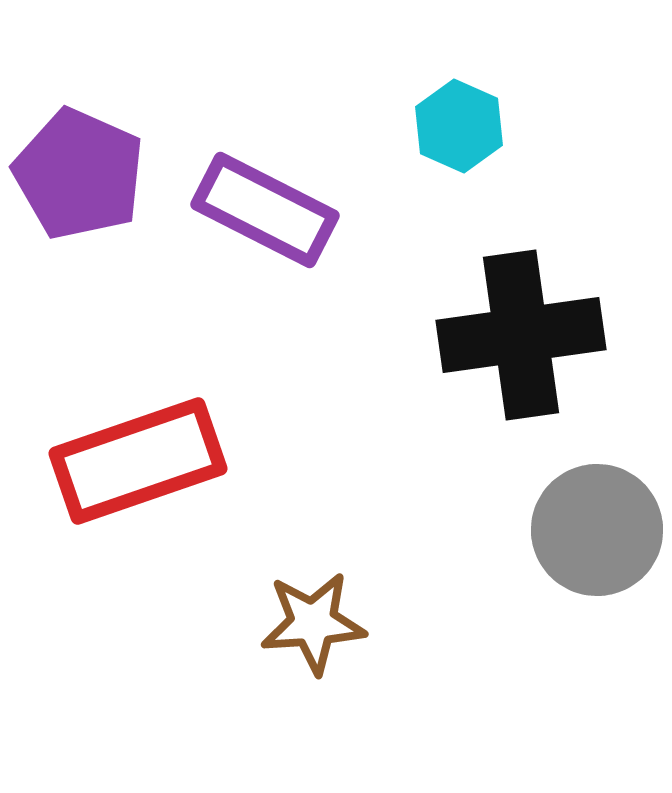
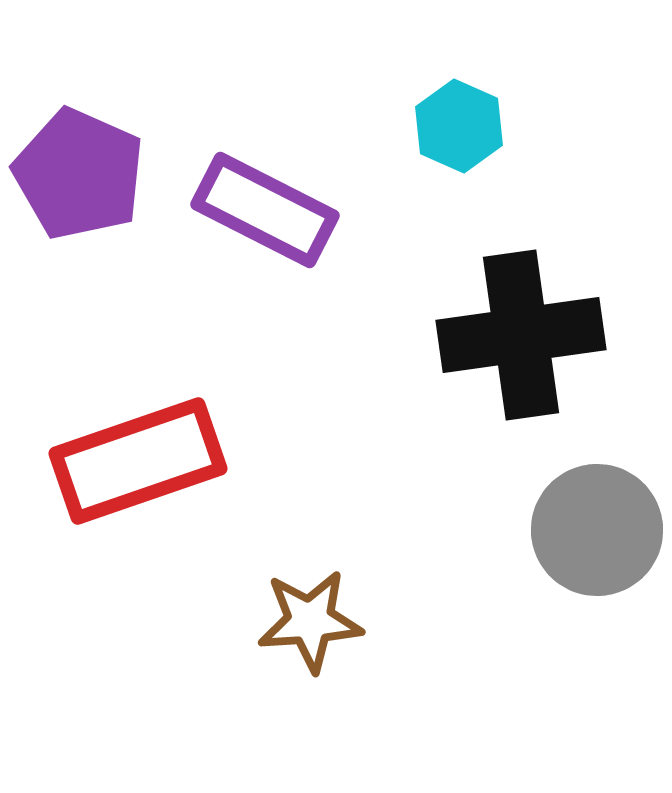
brown star: moved 3 px left, 2 px up
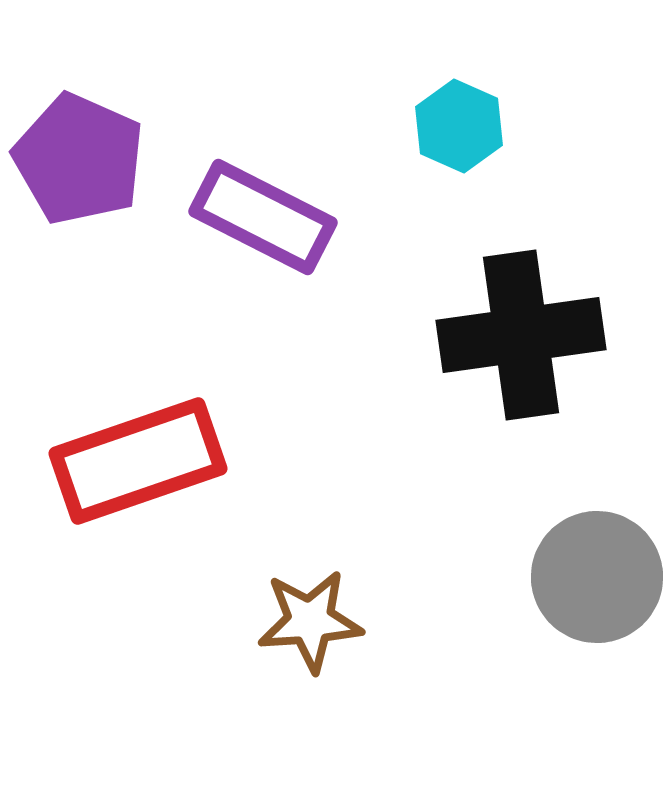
purple pentagon: moved 15 px up
purple rectangle: moved 2 px left, 7 px down
gray circle: moved 47 px down
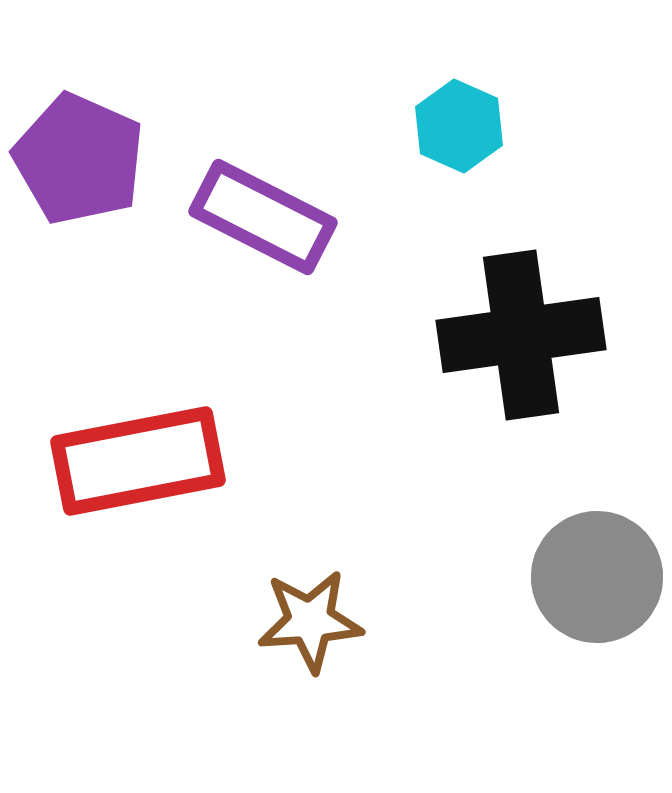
red rectangle: rotated 8 degrees clockwise
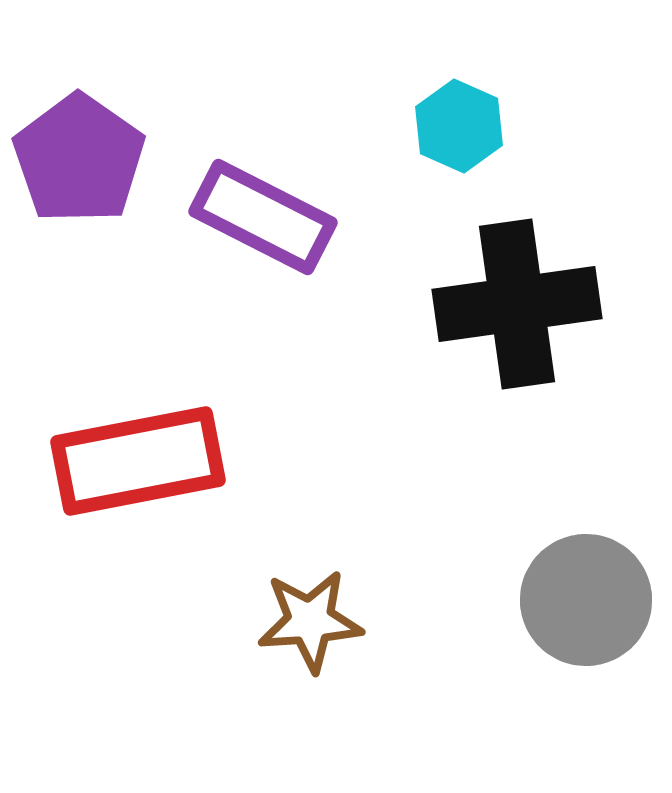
purple pentagon: rotated 11 degrees clockwise
black cross: moved 4 px left, 31 px up
gray circle: moved 11 px left, 23 px down
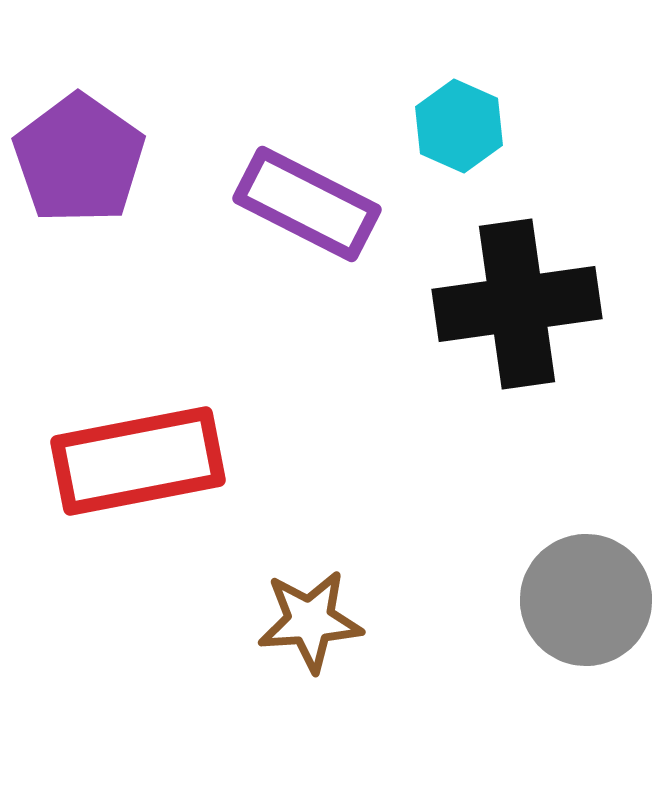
purple rectangle: moved 44 px right, 13 px up
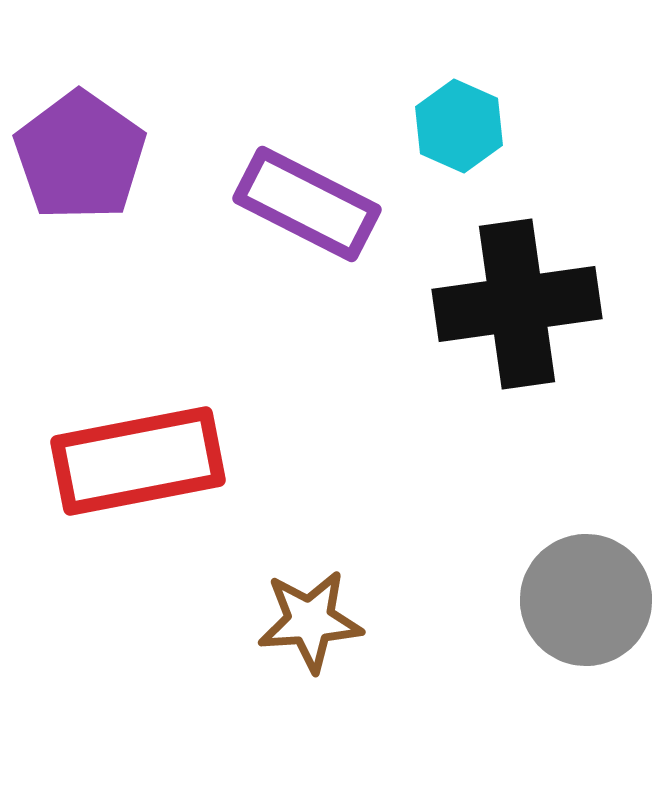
purple pentagon: moved 1 px right, 3 px up
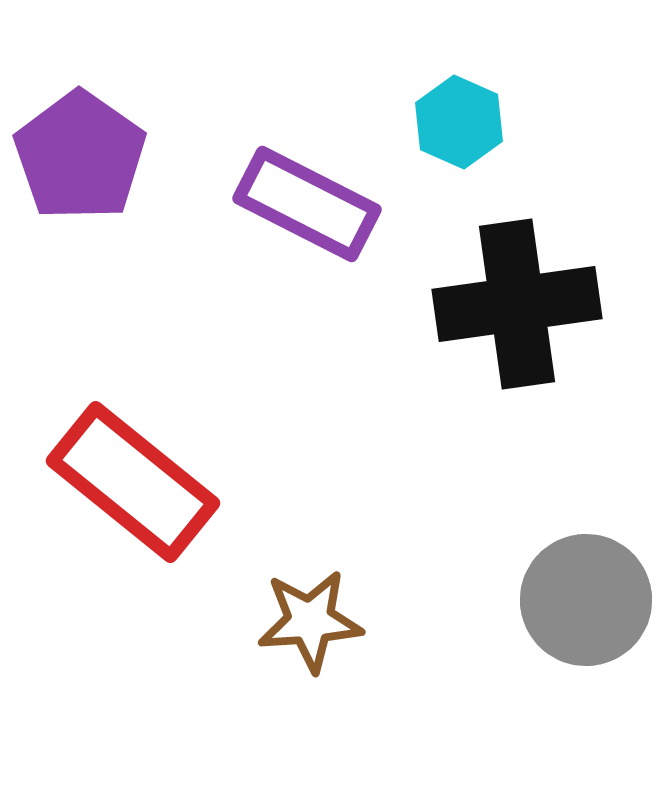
cyan hexagon: moved 4 px up
red rectangle: moved 5 px left, 21 px down; rotated 50 degrees clockwise
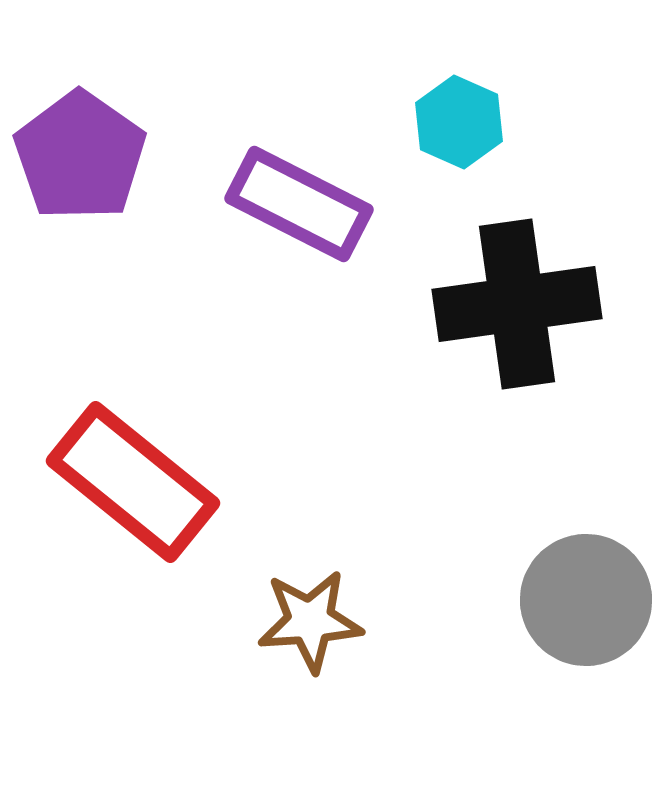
purple rectangle: moved 8 px left
